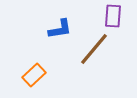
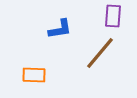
brown line: moved 6 px right, 4 px down
orange rectangle: rotated 45 degrees clockwise
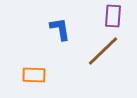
blue L-shape: rotated 90 degrees counterclockwise
brown line: moved 3 px right, 2 px up; rotated 6 degrees clockwise
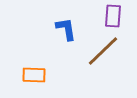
blue L-shape: moved 6 px right
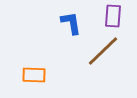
blue L-shape: moved 5 px right, 6 px up
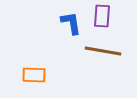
purple rectangle: moved 11 px left
brown line: rotated 54 degrees clockwise
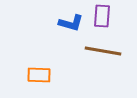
blue L-shape: rotated 115 degrees clockwise
orange rectangle: moved 5 px right
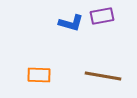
purple rectangle: rotated 75 degrees clockwise
brown line: moved 25 px down
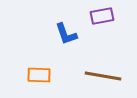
blue L-shape: moved 5 px left, 11 px down; rotated 55 degrees clockwise
